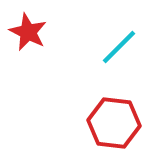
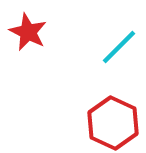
red hexagon: moved 1 px left; rotated 18 degrees clockwise
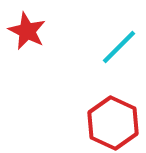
red star: moved 1 px left, 1 px up
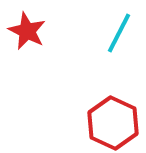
cyan line: moved 14 px up; rotated 18 degrees counterclockwise
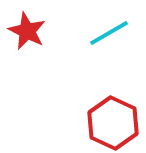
cyan line: moved 10 px left; rotated 33 degrees clockwise
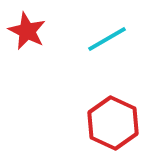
cyan line: moved 2 px left, 6 px down
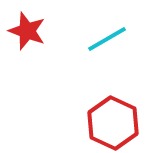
red star: rotated 6 degrees counterclockwise
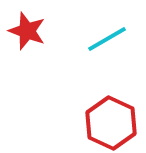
red hexagon: moved 2 px left
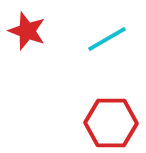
red hexagon: rotated 24 degrees counterclockwise
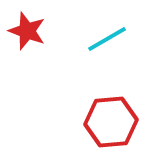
red hexagon: moved 1 px up; rotated 6 degrees counterclockwise
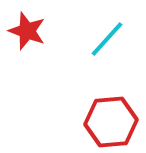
cyan line: rotated 18 degrees counterclockwise
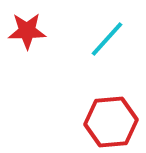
red star: rotated 21 degrees counterclockwise
